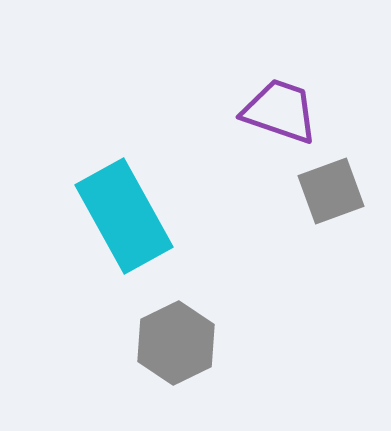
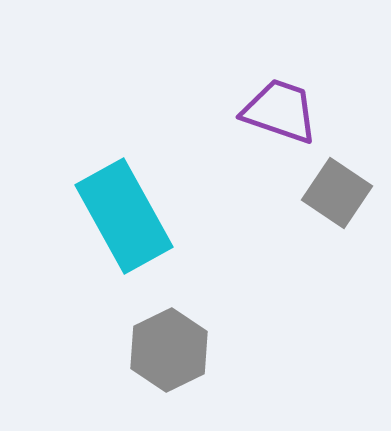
gray square: moved 6 px right, 2 px down; rotated 36 degrees counterclockwise
gray hexagon: moved 7 px left, 7 px down
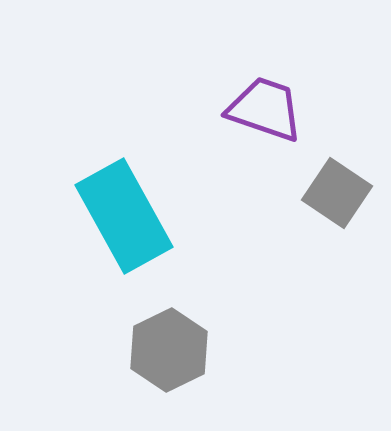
purple trapezoid: moved 15 px left, 2 px up
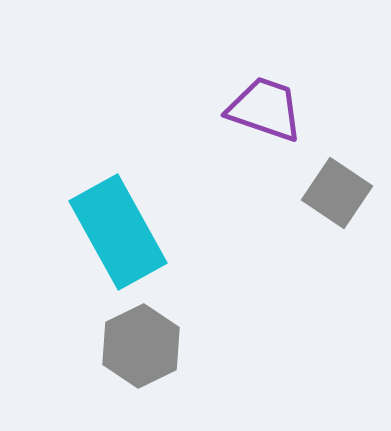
cyan rectangle: moved 6 px left, 16 px down
gray hexagon: moved 28 px left, 4 px up
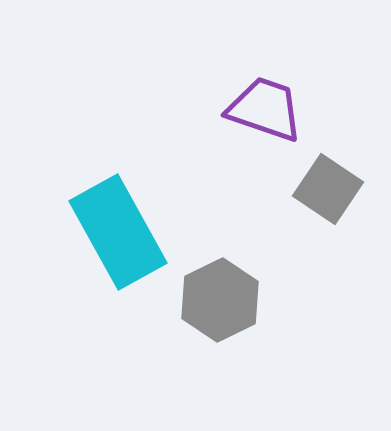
gray square: moved 9 px left, 4 px up
gray hexagon: moved 79 px right, 46 px up
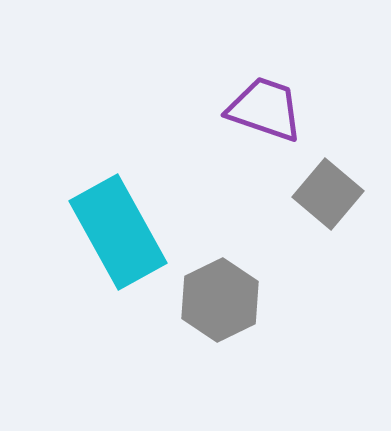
gray square: moved 5 px down; rotated 6 degrees clockwise
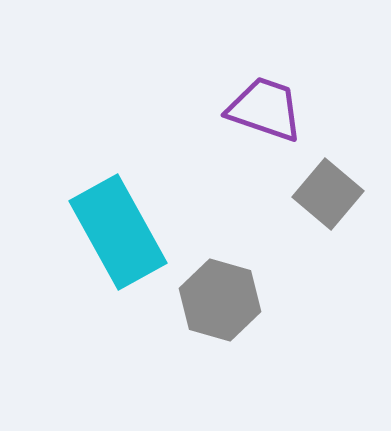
gray hexagon: rotated 18 degrees counterclockwise
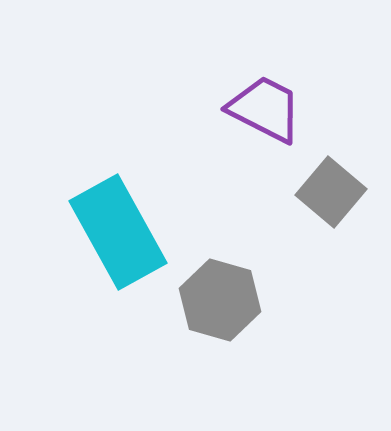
purple trapezoid: rotated 8 degrees clockwise
gray square: moved 3 px right, 2 px up
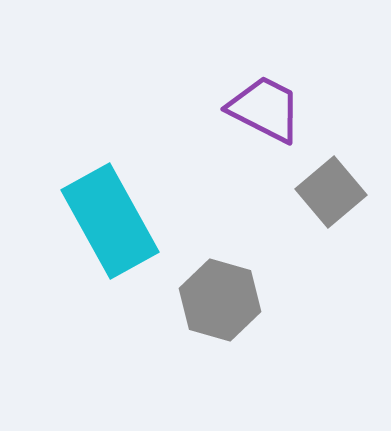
gray square: rotated 10 degrees clockwise
cyan rectangle: moved 8 px left, 11 px up
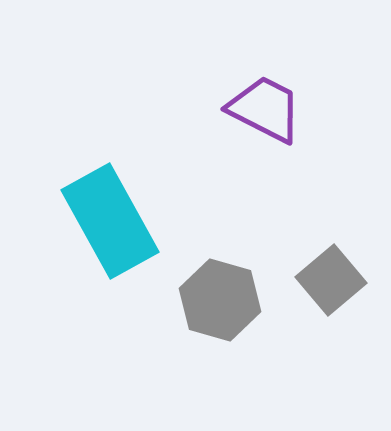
gray square: moved 88 px down
